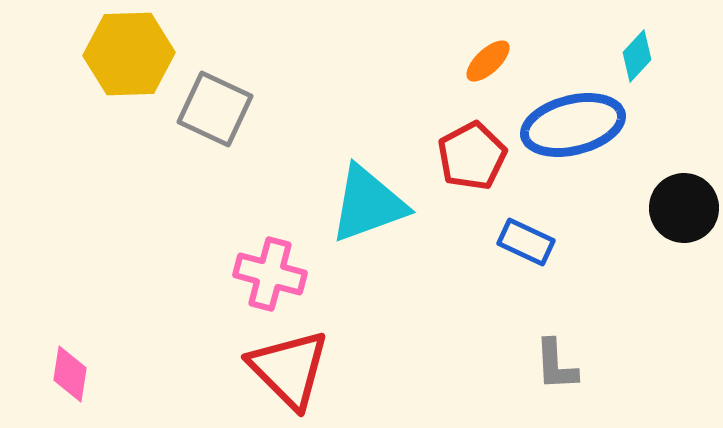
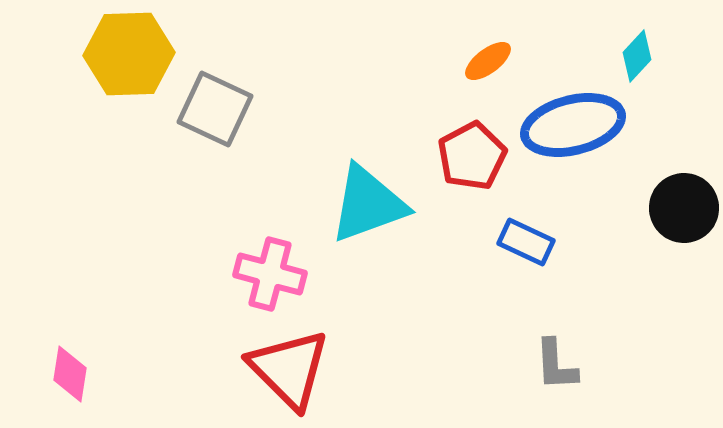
orange ellipse: rotated 6 degrees clockwise
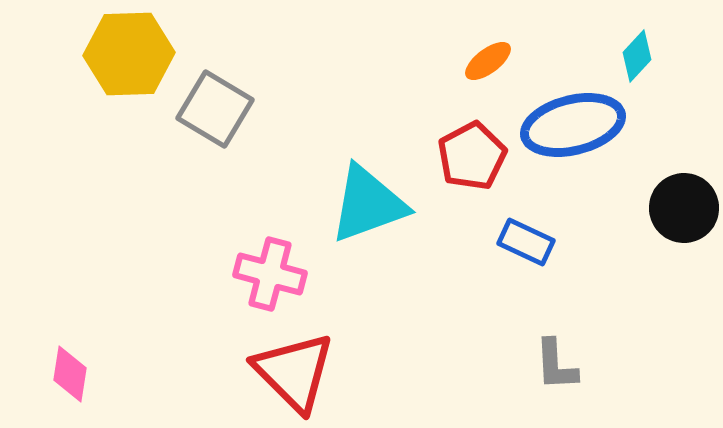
gray square: rotated 6 degrees clockwise
red triangle: moved 5 px right, 3 px down
